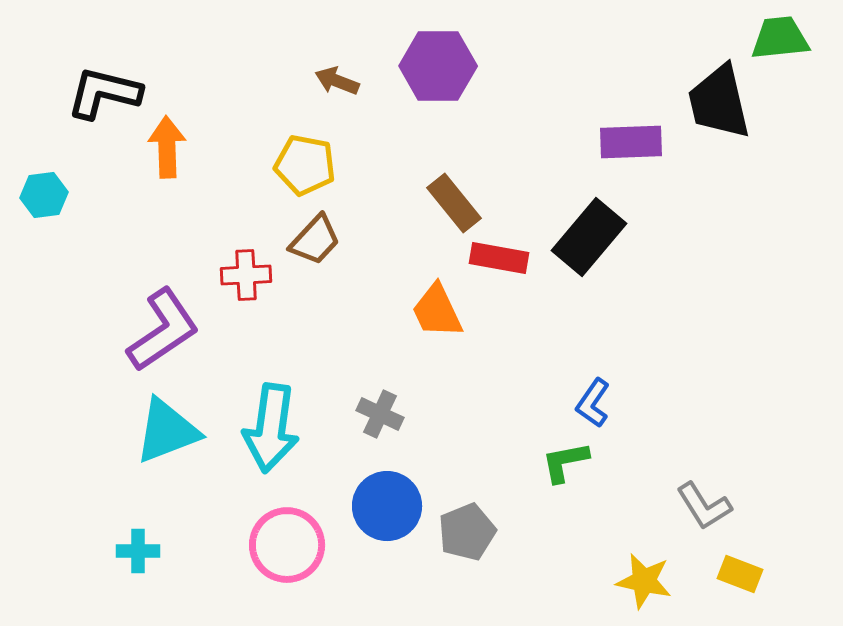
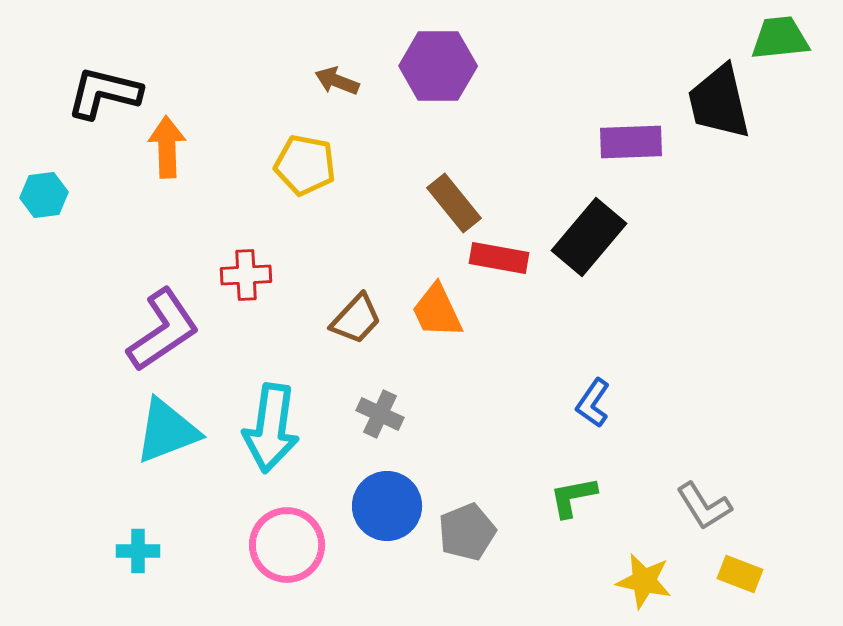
brown trapezoid: moved 41 px right, 79 px down
green L-shape: moved 8 px right, 35 px down
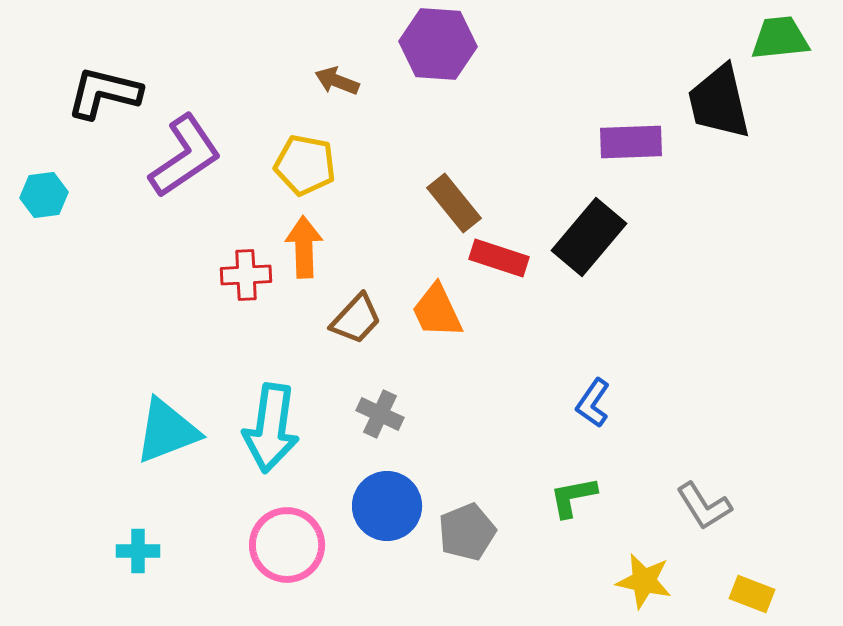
purple hexagon: moved 22 px up; rotated 4 degrees clockwise
orange arrow: moved 137 px right, 100 px down
red rectangle: rotated 8 degrees clockwise
purple L-shape: moved 22 px right, 174 px up
yellow rectangle: moved 12 px right, 20 px down
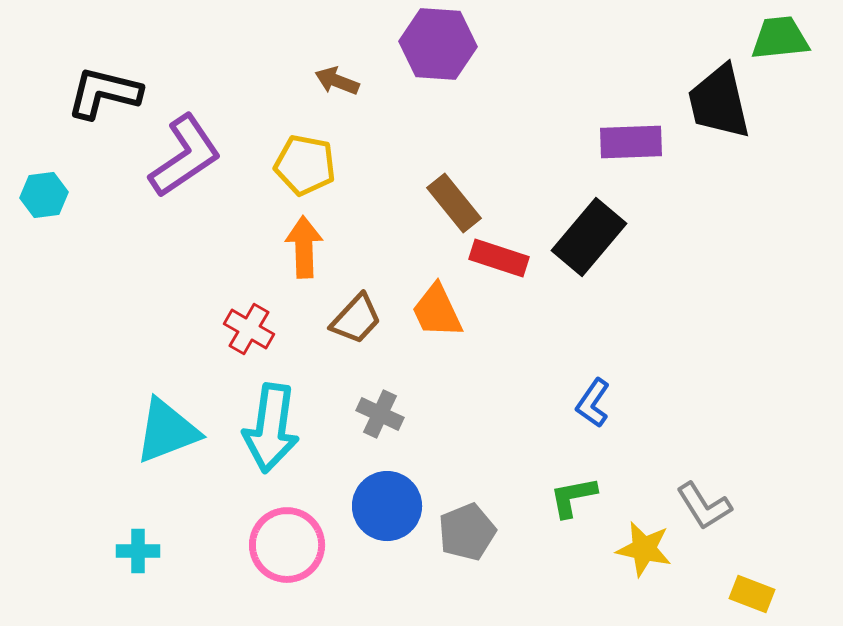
red cross: moved 3 px right, 54 px down; rotated 33 degrees clockwise
yellow star: moved 32 px up
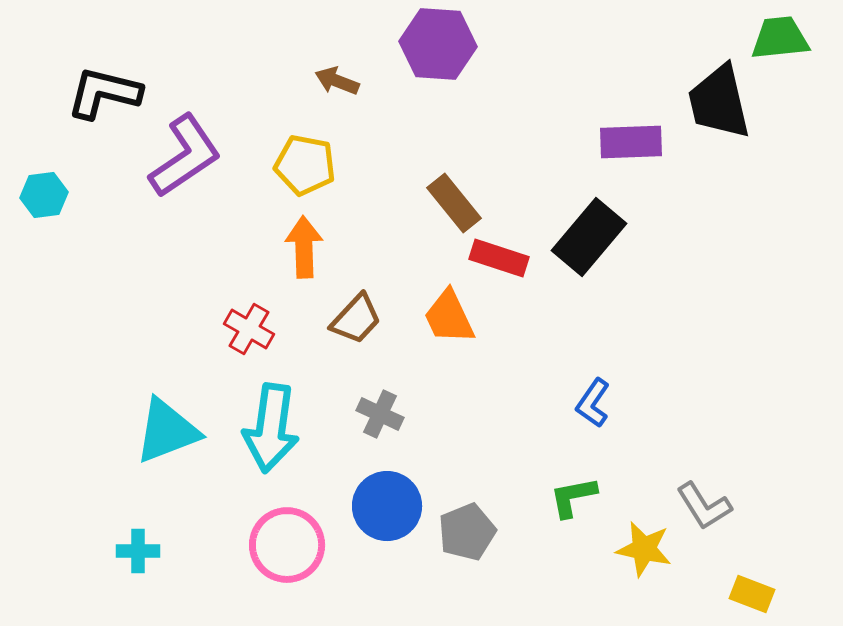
orange trapezoid: moved 12 px right, 6 px down
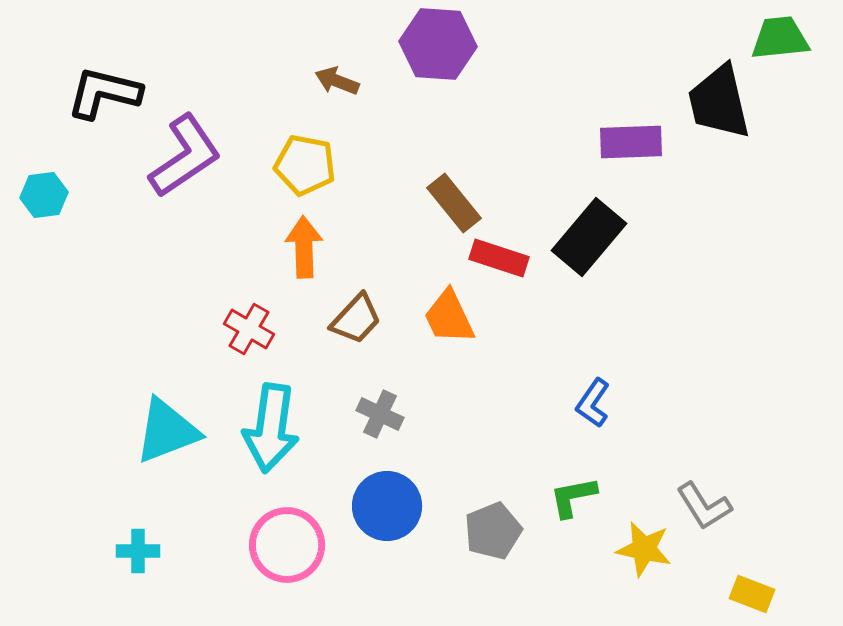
gray pentagon: moved 26 px right, 1 px up
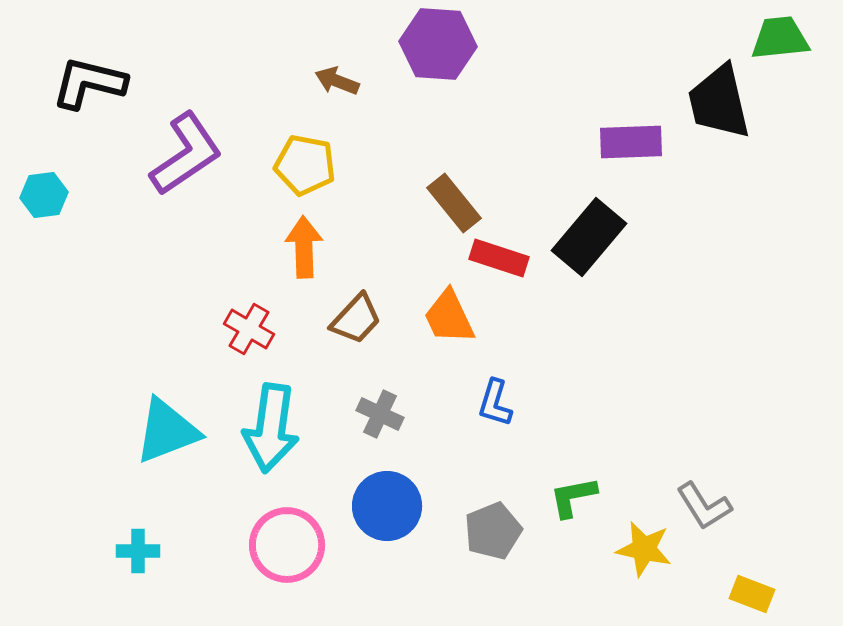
black L-shape: moved 15 px left, 10 px up
purple L-shape: moved 1 px right, 2 px up
blue L-shape: moved 98 px left; rotated 18 degrees counterclockwise
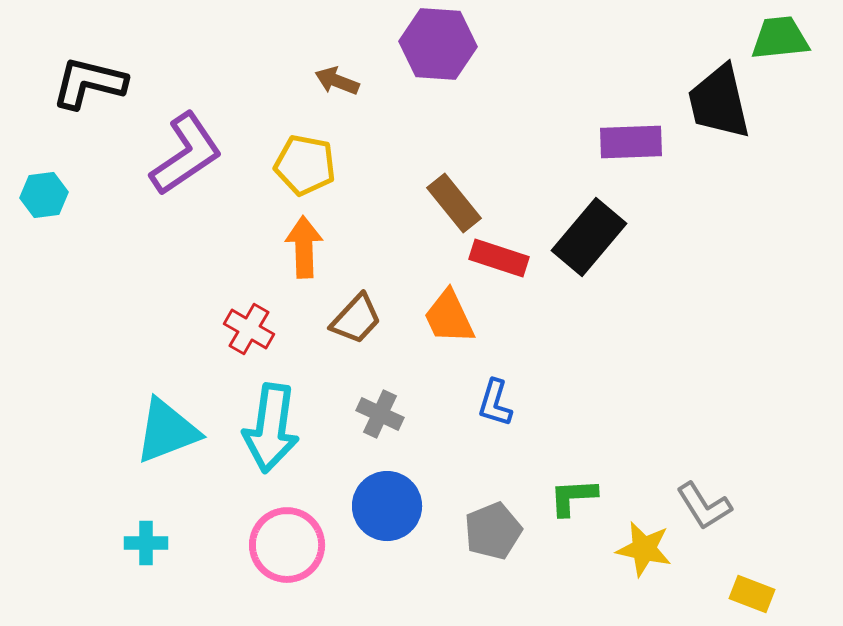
green L-shape: rotated 8 degrees clockwise
cyan cross: moved 8 px right, 8 px up
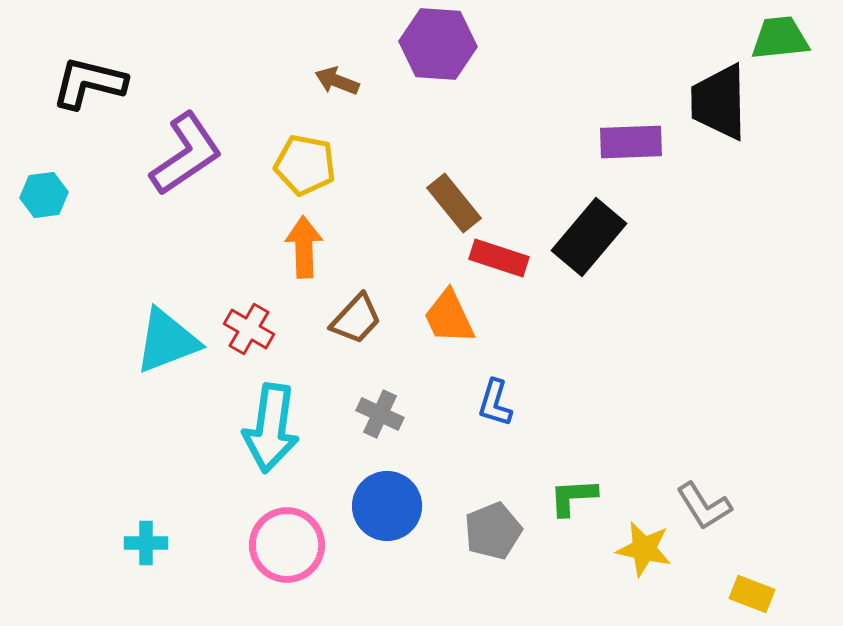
black trapezoid: rotated 12 degrees clockwise
cyan triangle: moved 90 px up
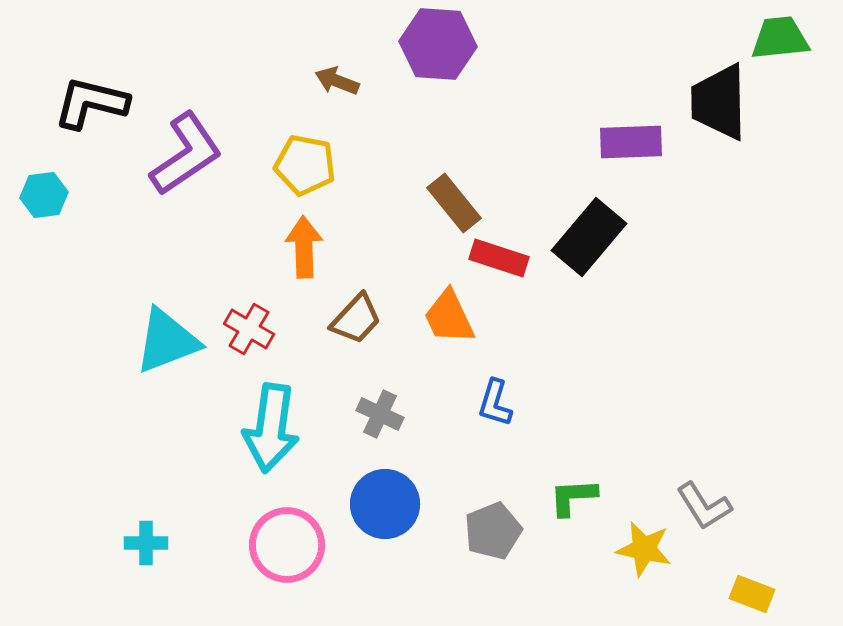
black L-shape: moved 2 px right, 20 px down
blue circle: moved 2 px left, 2 px up
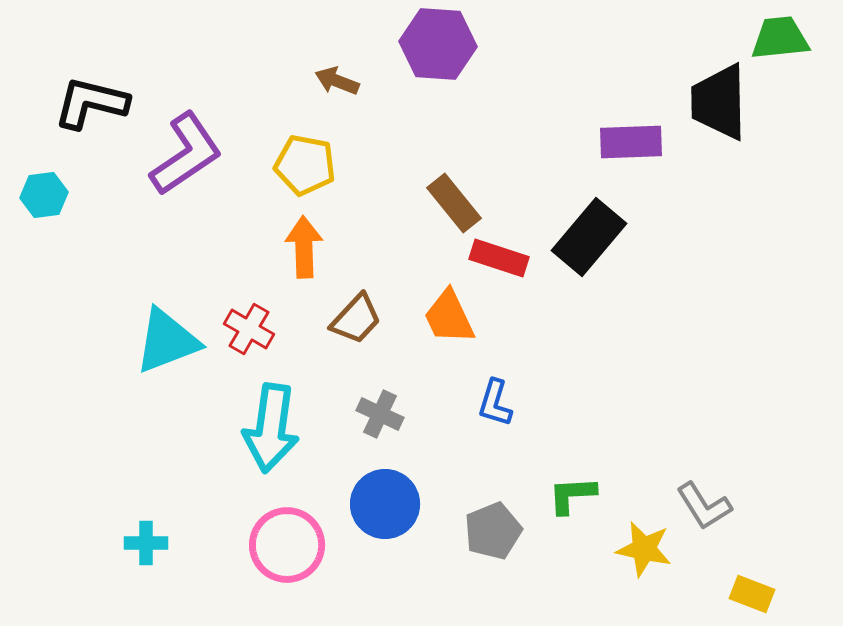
green L-shape: moved 1 px left, 2 px up
